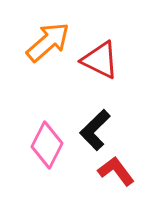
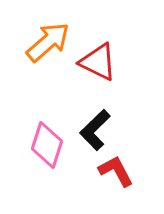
red triangle: moved 2 px left, 2 px down
pink diamond: rotated 9 degrees counterclockwise
red L-shape: rotated 9 degrees clockwise
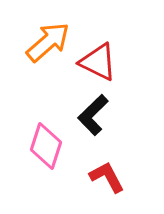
black L-shape: moved 2 px left, 15 px up
pink diamond: moved 1 px left, 1 px down
red L-shape: moved 9 px left, 6 px down
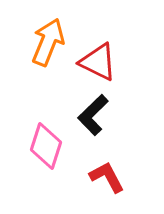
orange arrow: rotated 27 degrees counterclockwise
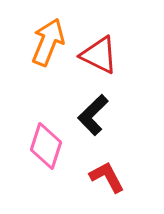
red triangle: moved 1 px right, 7 px up
